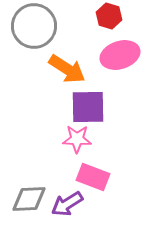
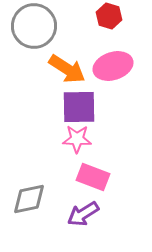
pink ellipse: moved 7 px left, 11 px down
purple square: moved 9 px left
gray diamond: rotated 9 degrees counterclockwise
purple arrow: moved 16 px right, 10 px down
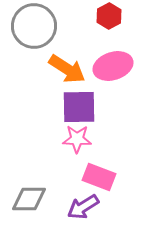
red hexagon: rotated 15 degrees clockwise
pink rectangle: moved 6 px right
gray diamond: rotated 12 degrees clockwise
purple arrow: moved 7 px up
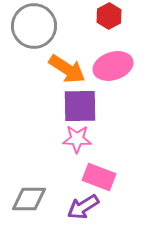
purple square: moved 1 px right, 1 px up
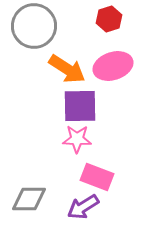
red hexagon: moved 3 px down; rotated 10 degrees clockwise
pink rectangle: moved 2 px left
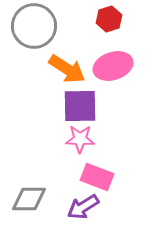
pink star: moved 3 px right
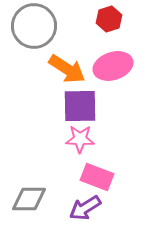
purple arrow: moved 2 px right, 1 px down
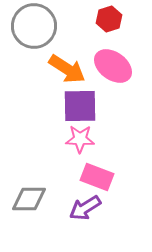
pink ellipse: rotated 54 degrees clockwise
